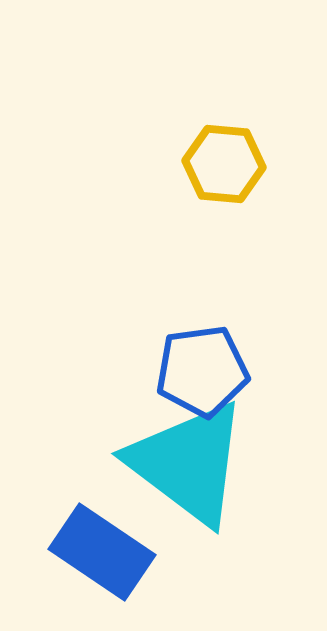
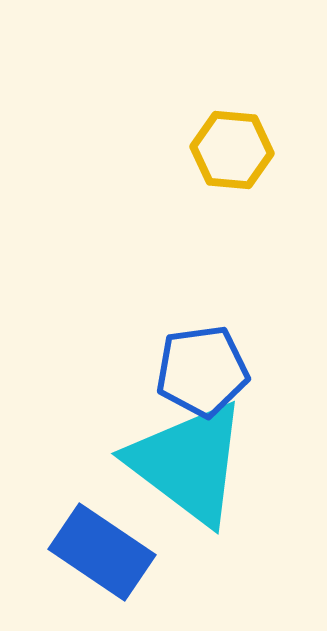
yellow hexagon: moved 8 px right, 14 px up
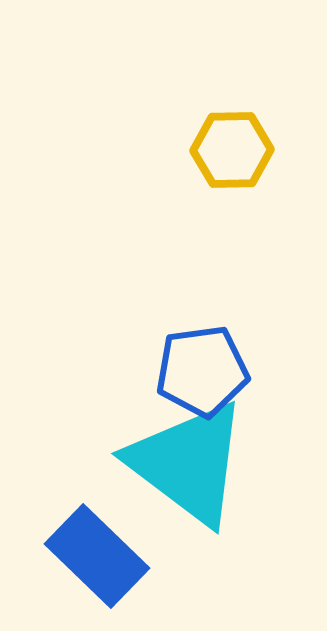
yellow hexagon: rotated 6 degrees counterclockwise
blue rectangle: moved 5 px left, 4 px down; rotated 10 degrees clockwise
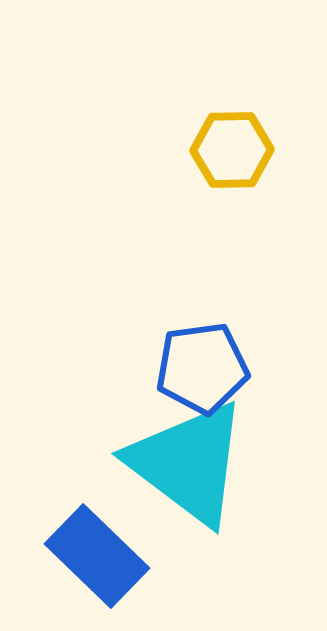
blue pentagon: moved 3 px up
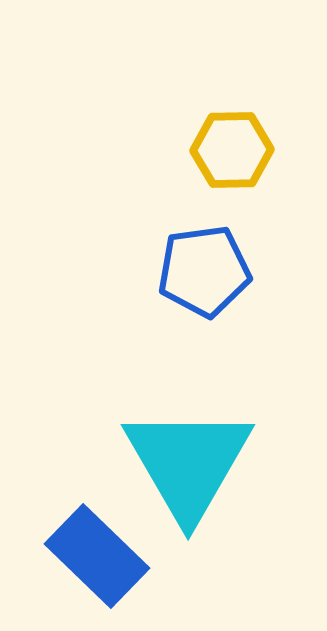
blue pentagon: moved 2 px right, 97 px up
cyan triangle: rotated 23 degrees clockwise
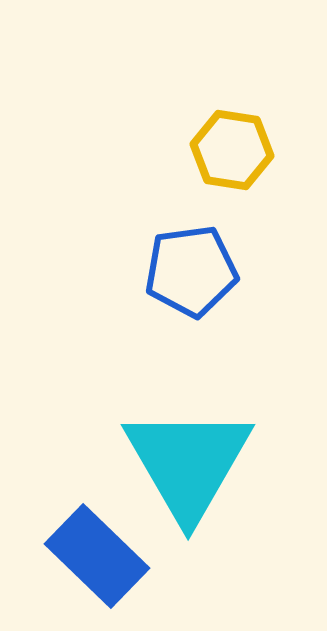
yellow hexagon: rotated 10 degrees clockwise
blue pentagon: moved 13 px left
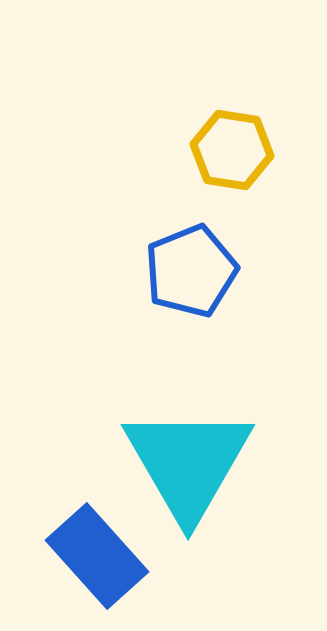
blue pentagon: rotated 14 degrees counterclockwise
blue rectangle: rotated 4 degrees clockwise
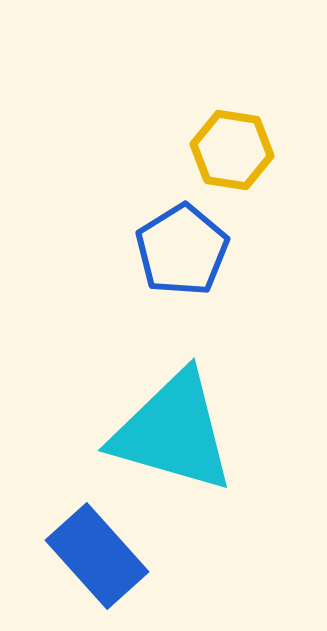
blue pentagon: moved 9 px left, 21 px up; rotated 10 degrees counterclockwise
cyan triangle: moved 15 px left, 31 px up; rotated 44 degrees counterclockwise
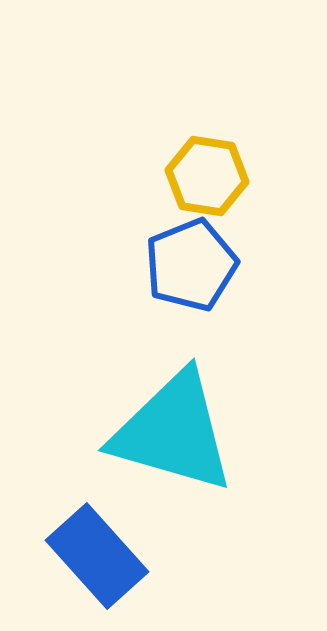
yellow hexagon: moved 25 px left, 26 px down
blue pentagon: moved 9 px right, 15 px down; rotated 10 degrees clockwise
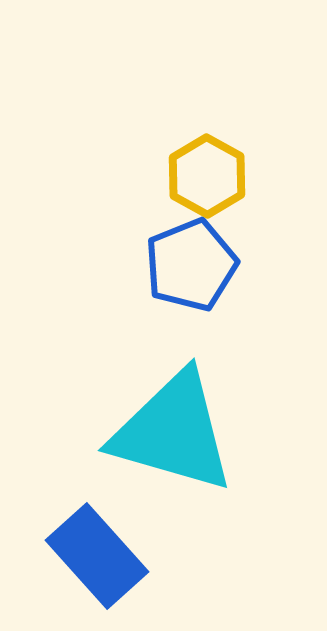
yellow hexagon: rotated 20 degrees clockwise
